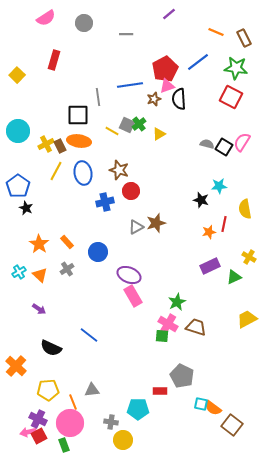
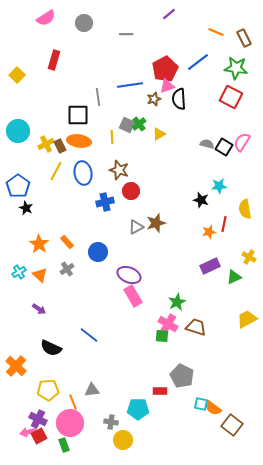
yellow line at (112, 131): moved 6 px down; rotated 56 degrees clockwise
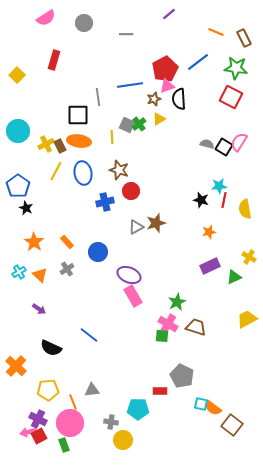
yellow triangle at (159, 134): moved 15 px up
pink semicircle at (242, 142): moved 3 px left
red line at (224, 224): moved 24 px up
orange star at (39, 244): moved 5 px left, 2 px up
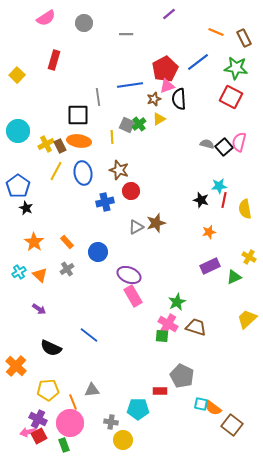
pink semicircle at (239, 142): rotated 18 degrees counterclockwise
black square at (224, 147): rotated 18 degrees clockwise
yellow trapezoid at (247, 319): rotated 15 degrees counterclockwise
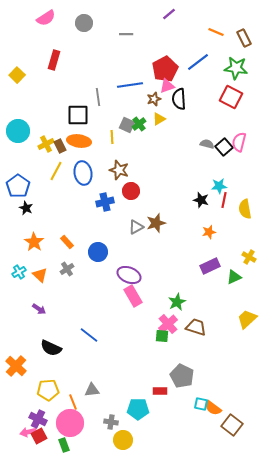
pink cross at (168, 324): rotated 18 degrees clockwise
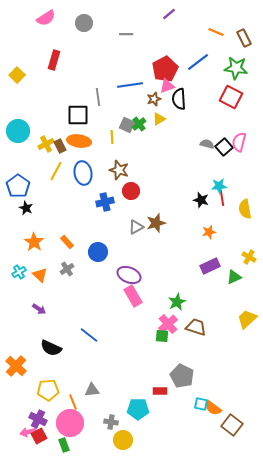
red line at (224, 200): moved 2 px left, 2 px up; rotated 21 degrees counterclockwise
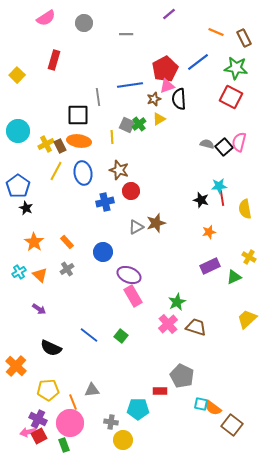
blue circle at (98, 252): moved 5 px right
green square at (162, 336): moved 41 px left; rotated 32 degrees clockwise
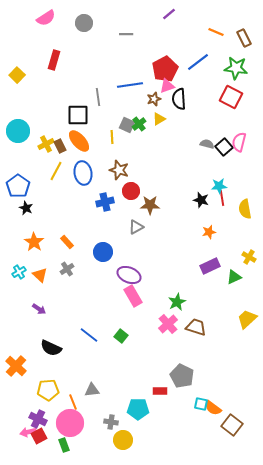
orange ellipse at (79, 141): rotated 40 degrees clockwise
brown star at (156, 223): moved 6 px left, 18 px up; rotated 18 degrees clockwise
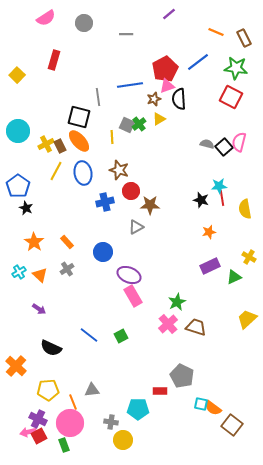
black square at (78, 115): moved 1 px right, 2 px down; rotated 15 degrees clockwise
green square at (121, 336): rotated 24 degrees clockwise
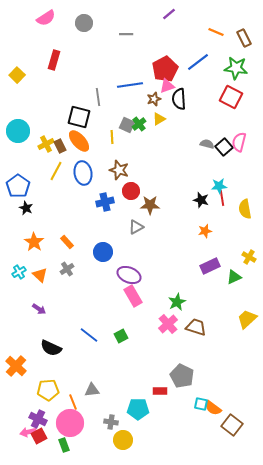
orange star at (209, 232): moved 4 px left, 1 px up
